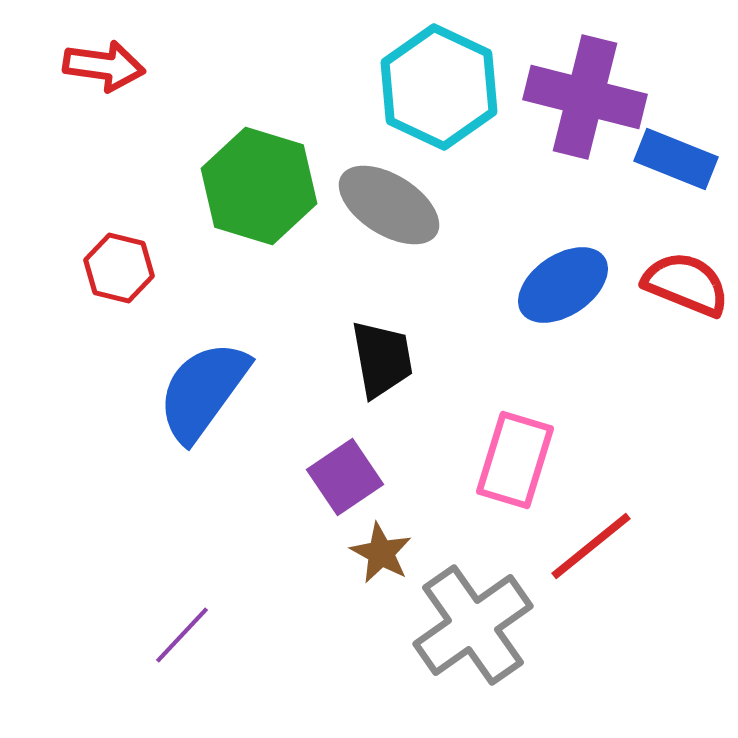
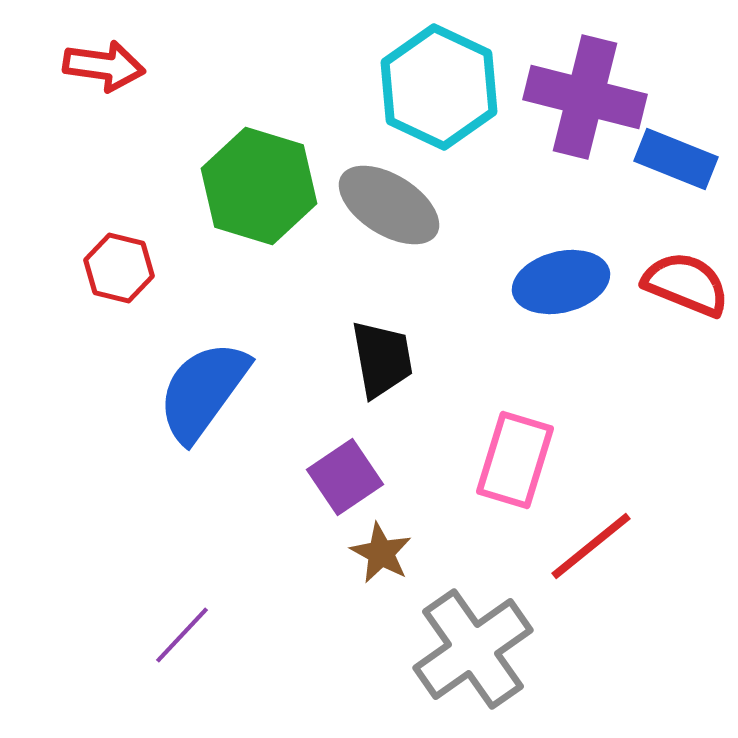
blue ellipse: moved 2 px left, 3 px up; rotated 20 degrees clockwise
gray cross: moved 24 px down
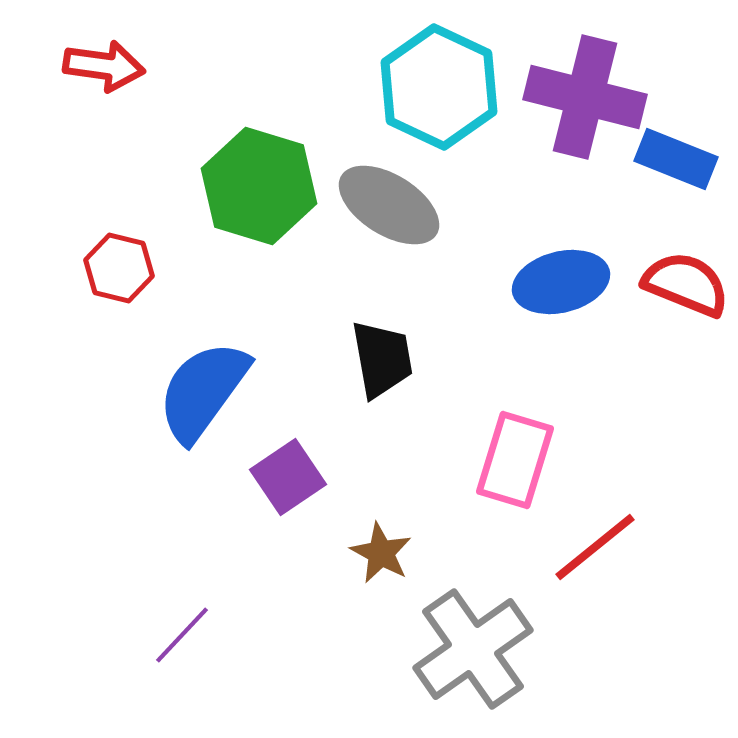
purple square: moved 57 px left
red line: moved 4 px right, 1 px down
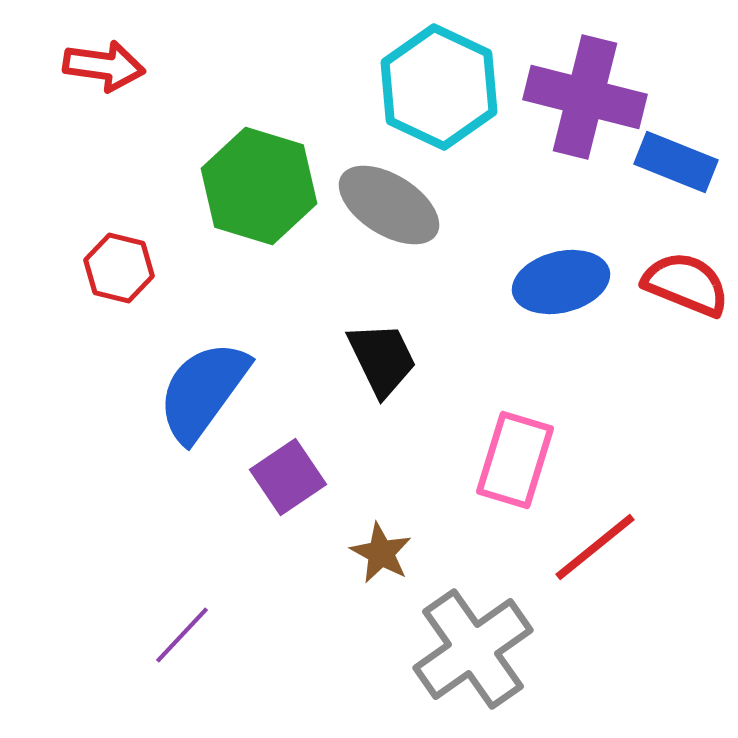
blue rectangle: moved 3 px down
black trapezoid: rotated 16 degrees counterclockwise
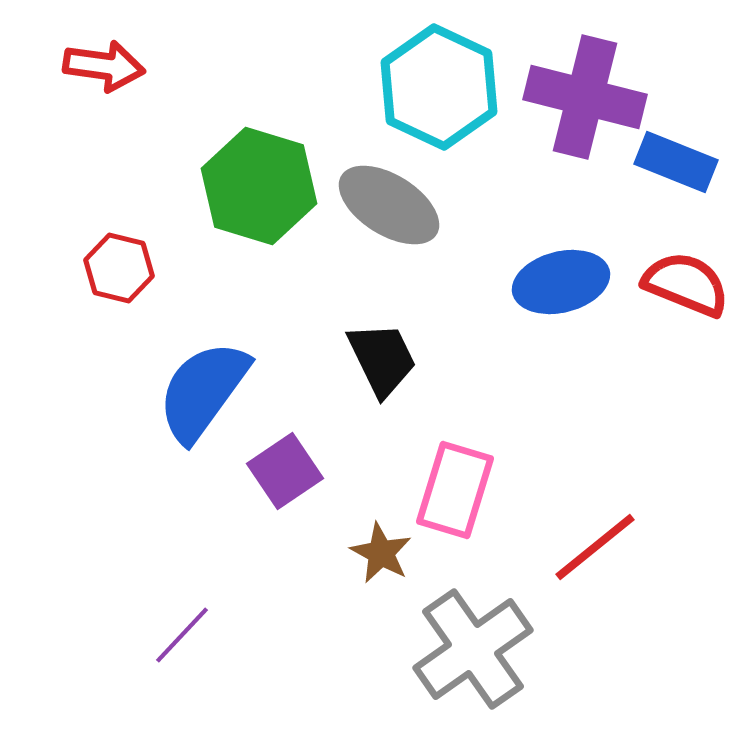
pink rectangle: moved 60 px left, 30 px down
purple square: moved 3 px left, 6 px up
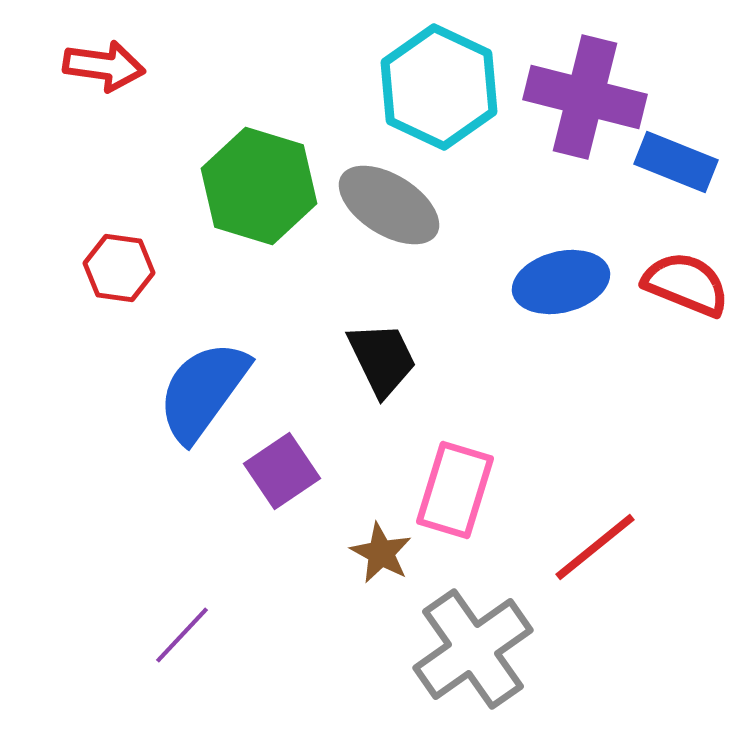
red hexagon: rotated 6 degrees counterclockwise
purple square: moved 3 px left
